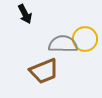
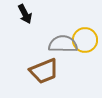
yellow circle: moved 1 px down
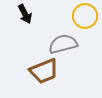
yellow circle: moved 24 px up
gray semicircle: rotated 16 degrees counterclockwise
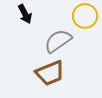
gray semicircle: moved 5 px left, 3 px up; rotated 20 degrees counterclockwise
brown trapezoid: moved 6 px right, 2 px down
